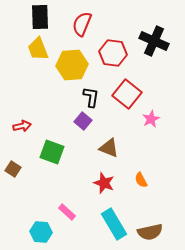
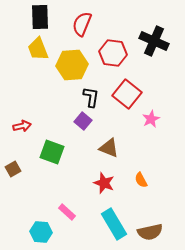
brown square: rotated 28 degrees clockwise
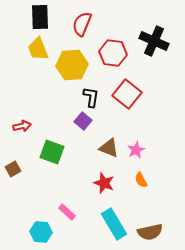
pink star: moved 15 px left, 31 px down
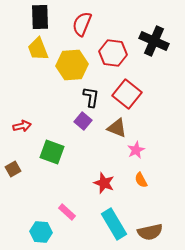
brown triangle: moved 8 px right, 20 px up
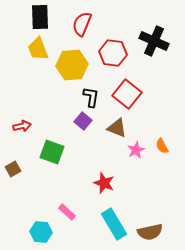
orange semicircle: moved 21 px right, 34 px up
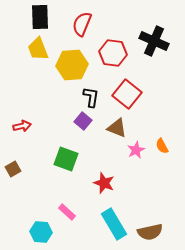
green square: moved 14 px right, 7 px down
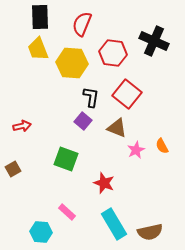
yellow hexagon: moved 2 px up; rotated 8 degrees clockwise
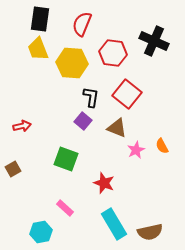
black rectangle: moved 2 px down; rotated 10 degrees clockwise
pink rectangle: moved 2 px left, 4 px up
cyan hexagon: rotated 15 degrees counterclockwise
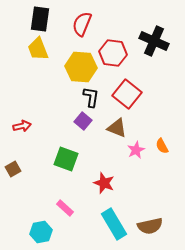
yellow hexagon: moved 9 px right, 4 px down
brown semicircle: moved 6 px up
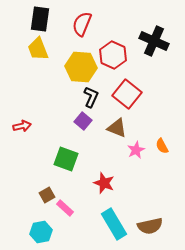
red hexagon: moved 2 px down; rotated 16 degrees clockwise
black L-shape: rotated 15 degrees clockwise
brown square: moved 34 px right, 26 px down
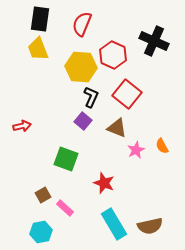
brown square: moved 4 px left
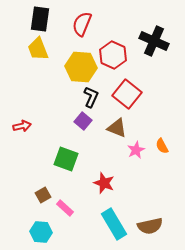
cyan hexagon: rotated 15 degrees clockwise
